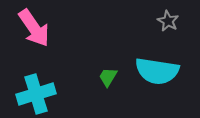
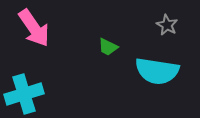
gray star: moved 1 px left, 4 px down
green trapezoid: moved 30 px up; rotated 95 degrees counterclockwise
cyan cross: moved 12 px left
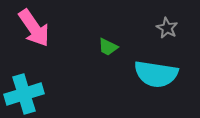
gray star: moved 3 px down
cyan semicircle: moved 1 px left, 3 px down
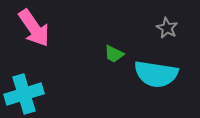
green trapezoid: moved 6 px right, 7 px down
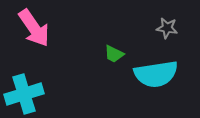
gray star: rotated 20 degrees counterclockwise
cyan semicircle: rotated 18 degrees counterclockwise
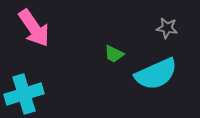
cyan semicircle: rotated 15 degrees counterclockwise
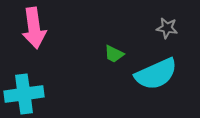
pink arrow: rotated 27 degrees clockwise
cyan cross: rotated 9 degrees clockwise
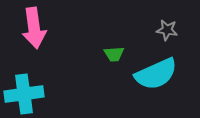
gray star: moved 2 px down
green trapezoid: rotated 30 degrees counterclockwise
